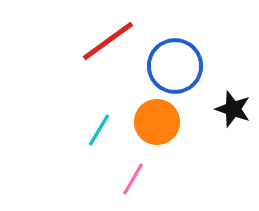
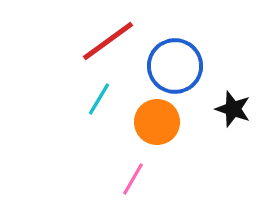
cyan line: moved 31 px up
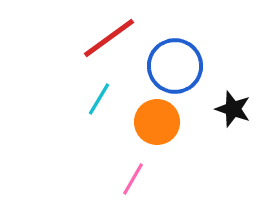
red line: moved 1 px right, 3 px up
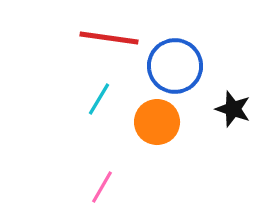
red line: rotated 44 degrees clockwise
pink line: moved 31 px left, 8 px down
